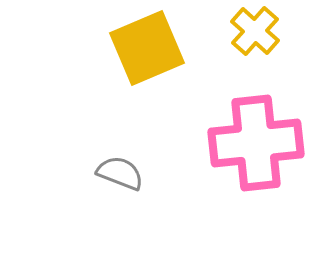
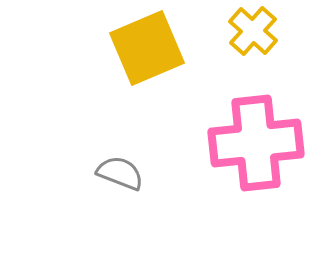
yellow cross: moved 2 px left
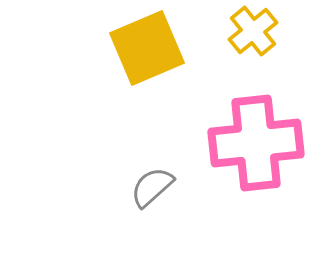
yellow cross: rotated 9 degrees clockwise
gray semicircle: moved 32 px right, 14 px down; rotated 63 degrees counterclockwise
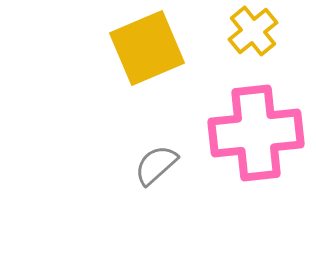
pink cross: moved 10 px up
gray semicircle: moved 4 px right, 22 px up
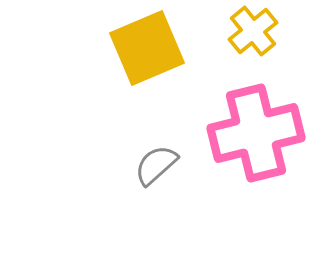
pink cross: rotated 8 degrees counterclockwise
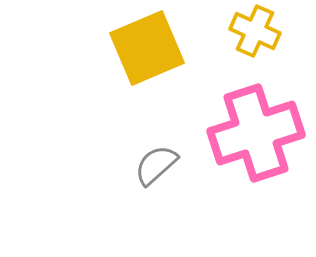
yellow cross: moved 2 px right; rotated 27 degrees counterclockwise
pink cross: rotated 4 degrees counterclockwise
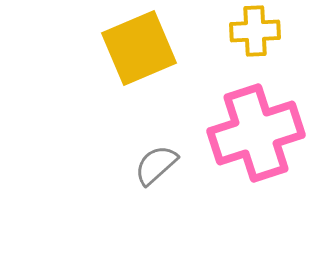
yellow cross: rotated 27 degrees counterclockwise
yellow square: moved 8 px left
